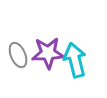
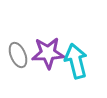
cyan arrow: moved 1 px right, 1 px down
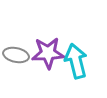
gray ellipse: moved 2 px left; rotated 55 degrees counterclockwise
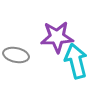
purple star: moved 9 px right, 16 px up
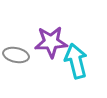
purple star: moved 6 px left, 5 px down
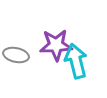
purple star: moved 5 px right, 3 px down
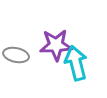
cyan arrow: moved 2 px down
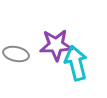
gray ellipse: moved 1 px up
